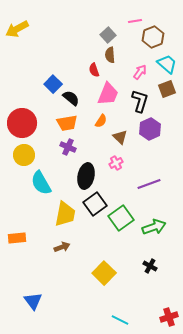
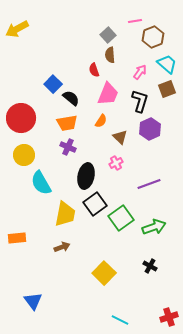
red circle: moved 1 px left, 5 px up
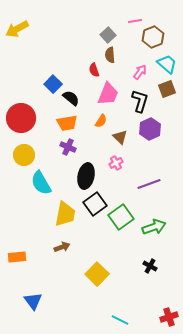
green square: moved 1 px up
orange rectangle: moved 19 px down
yellow square: moved 7 px left, 1 px down
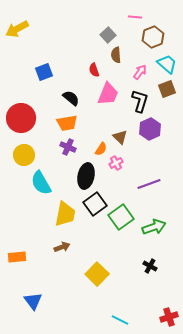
pink line: moved 4 px up; rotated 16 degrees clockwise
brown semicircle: moved 6 px right
blue square: moved 9 px left, 12 px up; rotated 24 degrees clockwise
orange semicircle: moved 28 px down
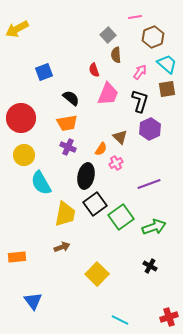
pink line: rotated 16 degrees counterclockwise
brown square: rotated 12 degrees clockwise
